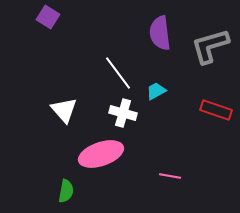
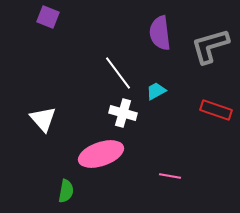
purple square: rotated 10 degrees counterclockwise
white triangle: moved 21 px left, 9 px down
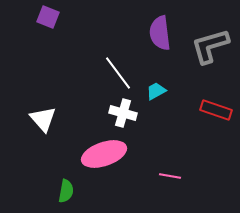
pink ellipse: moved 3 px right
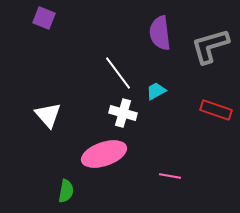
purple square: moved 4 px left, 1 px down
white triangle: moved 5 px right, 4 px up
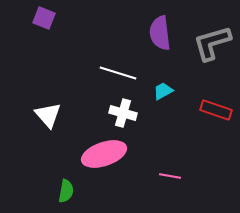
gray L-shape: moved 2 px right, 3 px up
white line: rotated 36 degrees counterclockwise
cyan trapezoid: moved 7 px right
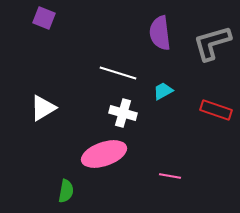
white triangle: moved 5 px left, 7 px up; rotated 40 degrees clockwise
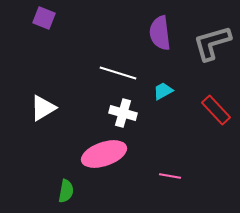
red rectangle: rotated 28 degrees clockwise
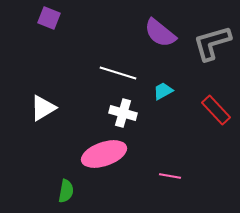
purple square: moved 5 px right
purple semicircle: rotated 44 degrees counterclockwise
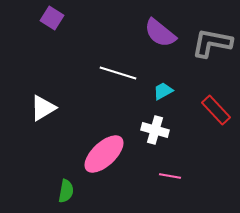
purple square: moved 3 px right; rotated 10 degrees clockwise
gray L-shape: rotated 27 degrees clockwise
white cross: moved 32 px right, 17 px down
pink ellipse: rotated 24 degrees counterclockwise
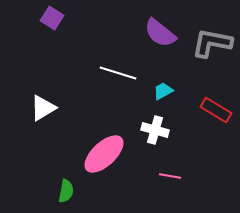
red rectangle: rotated 16 degrees counterclockwise
